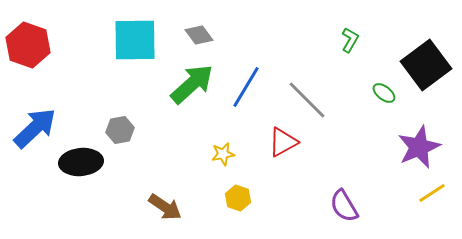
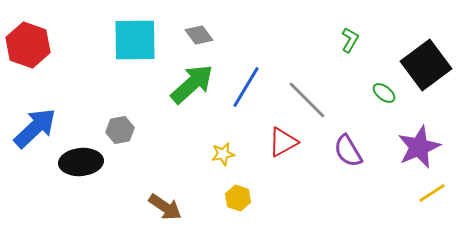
purple semicircle: moved 4 px right, 55 px up
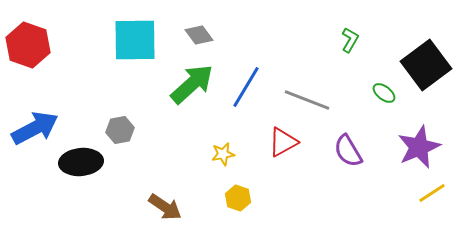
gray line: rotated 24 degrees counterclockwise
blue arrow: rotated 15 degrees clockwise
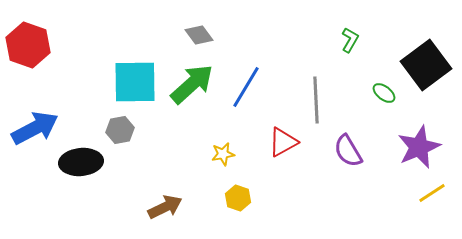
cyan square: moved 42 px down
gray line: moved 9 px right; rotated 66 degrees clockwise
brown arrow: rotated 60 degrees counterclockwise
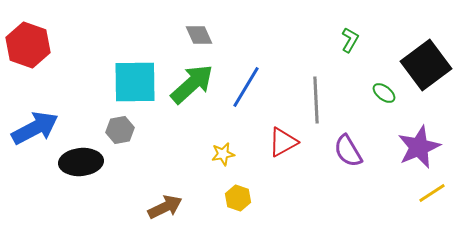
gray diamond: rotated 12 degrees clockwise
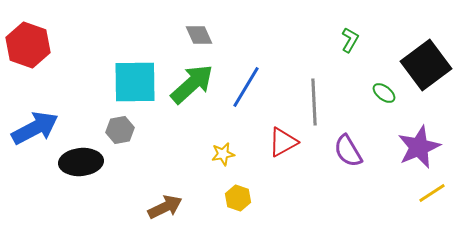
gray line: moved 2 px left, 2 px down
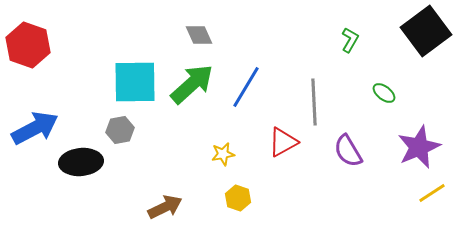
black square: moved 34 px up
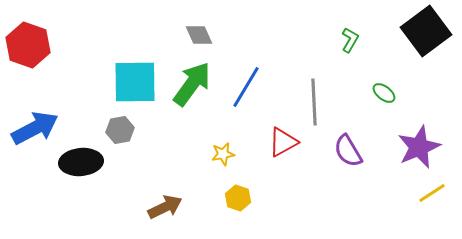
green arrow: rotated 12 degrees counterclockwise
